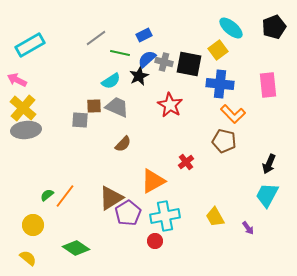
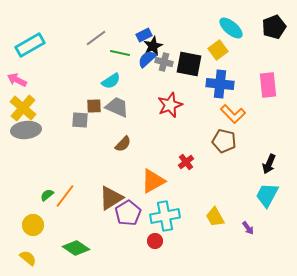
black star: moved 14 px right, 30 px up
red star: rotated 20 degrees clockwise
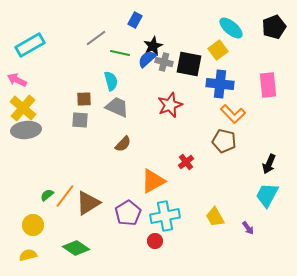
blue rectangle: moved 9 px left, 15 px up; rotated 35 degrees counterclockwise
cyan semicircle: rotated 72 degrees counterclockwise
brown square: moved 10 px left, 7 px up
brown triangle: moved 23 px left, 5 px down
yellow semicircle: moved 3 px up; rotated 54 degrees counterclockwise
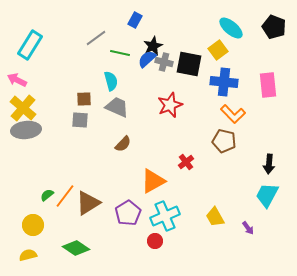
black pentagon: rotated 30 degrees counterclockwise
cyan rectangle: rotated 28 degrees counterclockwise
blue cross: moved 4 px right, 2 px up
black arrow: rotated 18 degrees counterclockwise
cyan cross: rotated 12 degrees counterclockwise
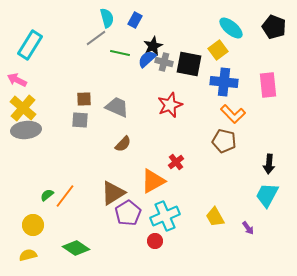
cyan semicircle: moved 4 px left, 63 px up
red cross: moved 10 px left
brown triangle: moved 25 px right, 10 px up
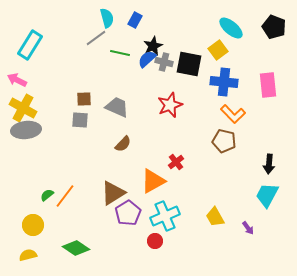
yellow cross: rotated 12 degrees counterclockwise
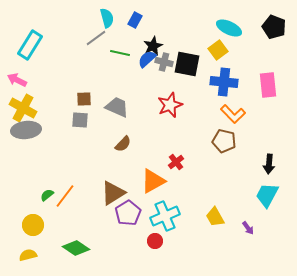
cyan ellipse: moved 2 px left; rotated 15 degrees counterclockwise
black square: moved 2 px left
